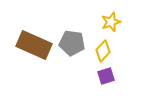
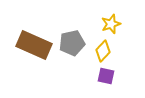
yellow star: moved 2 px down
gray pentagon: rotated 20 degrees counterclockwise
purple square: rotated 30 degrees clockwise
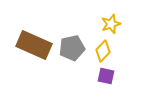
gray pentagon: moved 5 px down
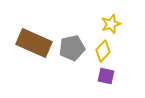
brown rectangle: moved 2 px up
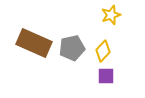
yellow star: moved 9 px up
purple square: rotated 12 degrees counterclockwise
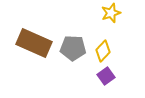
yellow star: moved 2 px up
gray pentagon: moved 1 px right; rotated 15 degrees clockwise
purple square: rotated 36 degrees counterclockwise
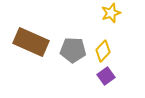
brown rectangle: moved 3 px left, 1 px up
gray pentagon: moved 2 px down
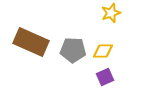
yellow diamond: rotated 45 degrees clockwise
purple square: moved 1 px left, 1 px down; rotated 12 degrees clockwise
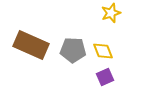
brown rectangle: moved 3 px down
yellow diamond: rotated 70 degrees clockwise
